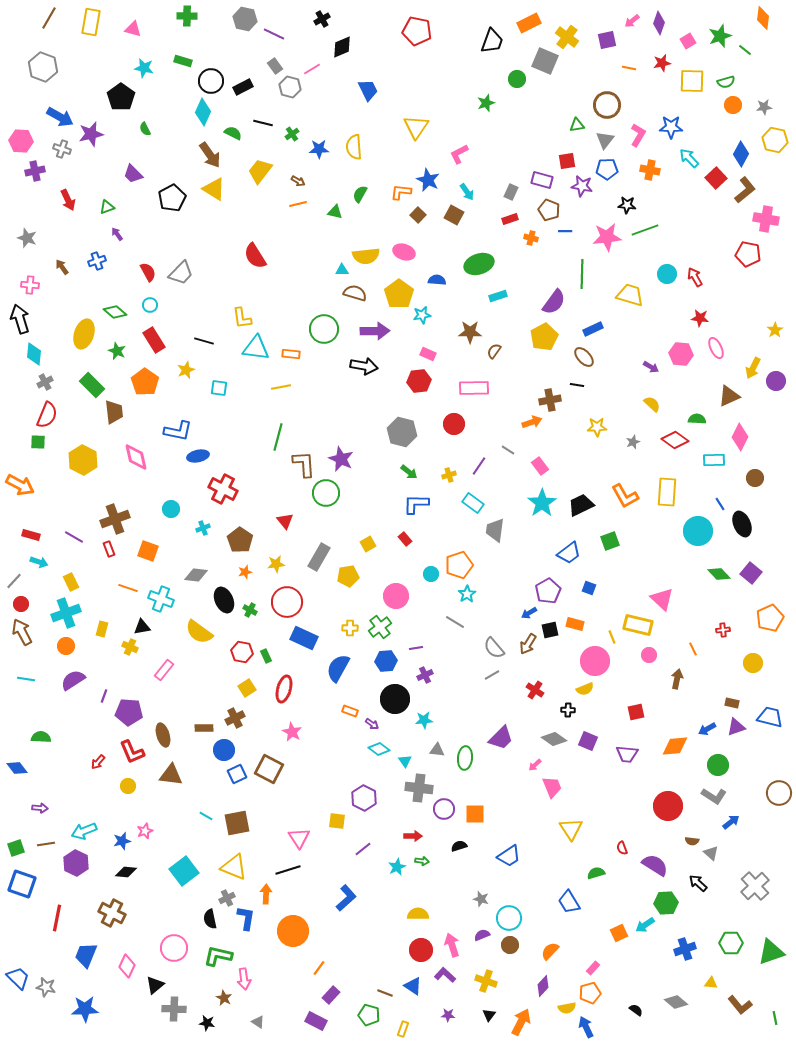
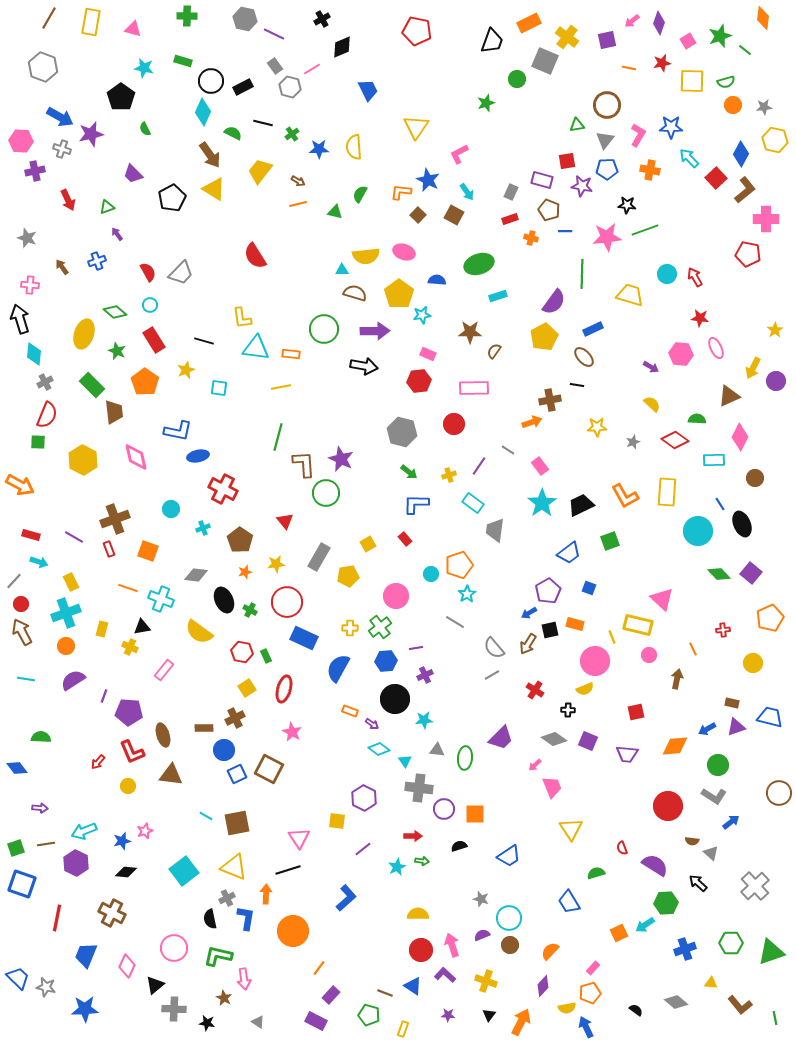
pink cross at (766, 219): rotated 10 degrees counterclockwise
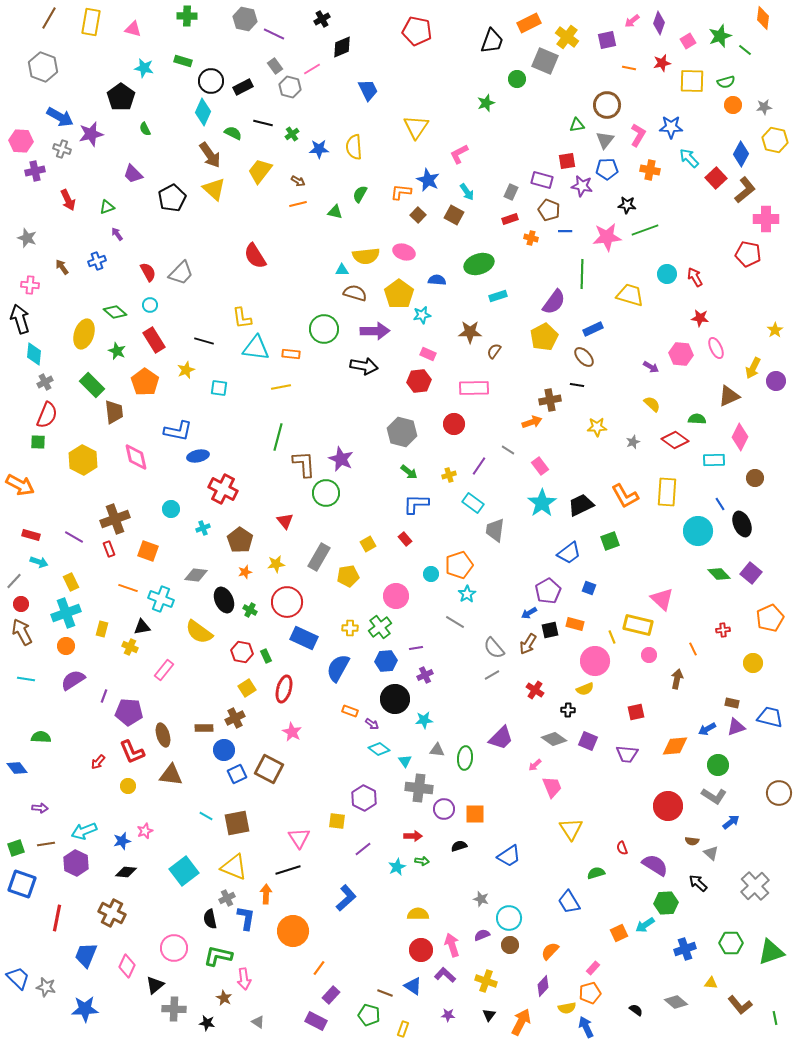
yellow triangle at (214, 189): rotated 10 degrees clockwise
